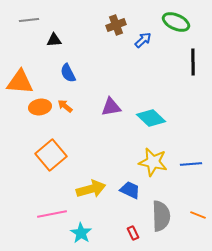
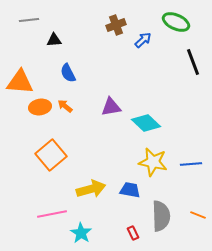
black line: rotated 20 degrees counterclockwise
cyan diamond: moved 5 px left, 5 px down
blue trapezoid: rotated 15 degrees counterclockwise
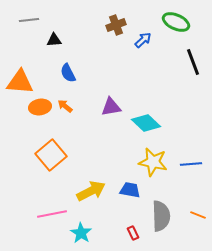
yellow arrow: moved 2 px down; rotated 12 degrees counterclockwise
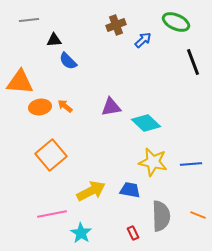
blue semicircle: moved 12 px up; rotated 18 degrees counterclockwise
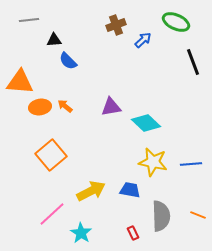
pink line: rotated 32 degrees counterclockwise
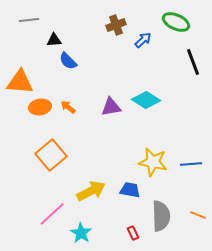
orange arrow: moved 3 px right, 1 px down
cyan diamond: moved 23 px up; rotated 12 degrees counterclockwise
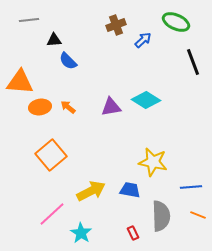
blue line: moved 23 px down
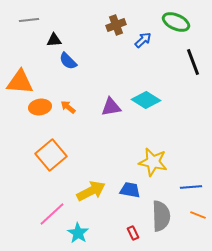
cyan star: moved 3 px left
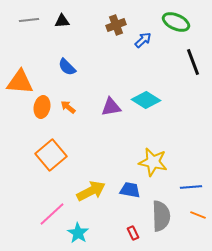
black triangle: moved 8 px right, 19 px up
blue semicircle: moved 1 px left, 6 px down
orange ellipse: moved 2 px right; rotated 70 degrees counterclockwise
